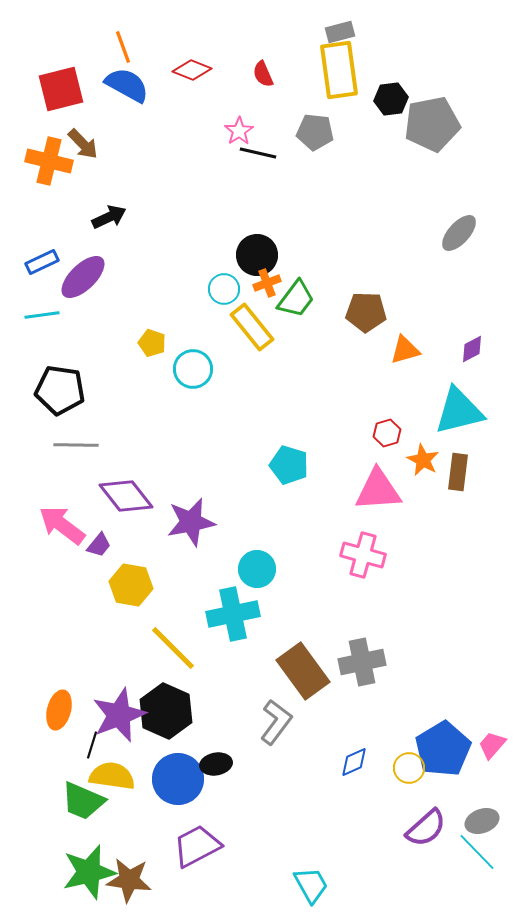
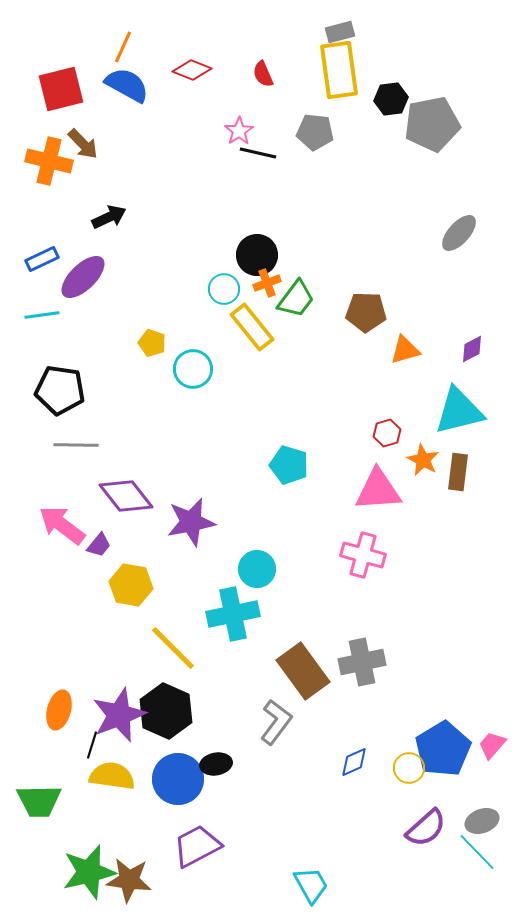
orange line at (123, 47): rotated 44 degrees clockwise
blue rectangle at (42, 262): moved 3 px up
green trapezoid at (83, 801): moved 44 px left; rotated 24 degrees counterclockwise
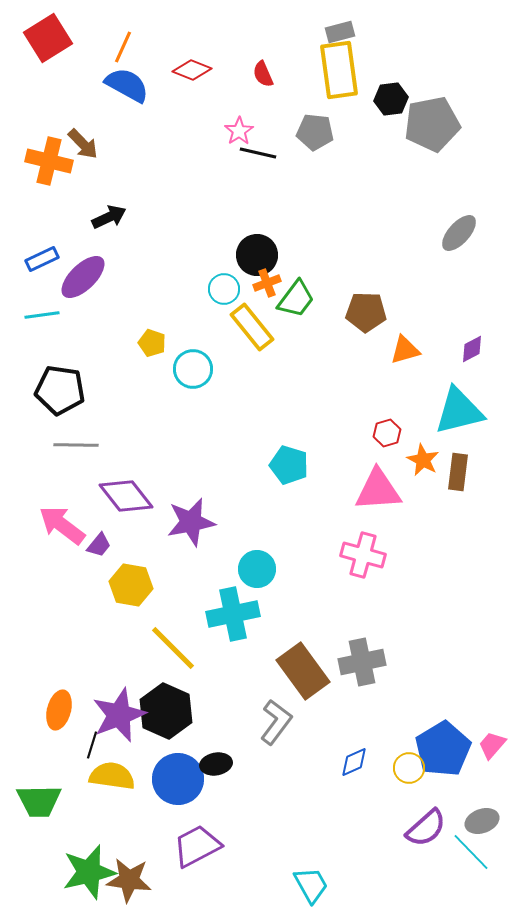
red square at (61, 89): moved 13 px left, 51 px up; rotated 18 degrees counterclockwise
cyan line at (477, 852): moved 6 px left
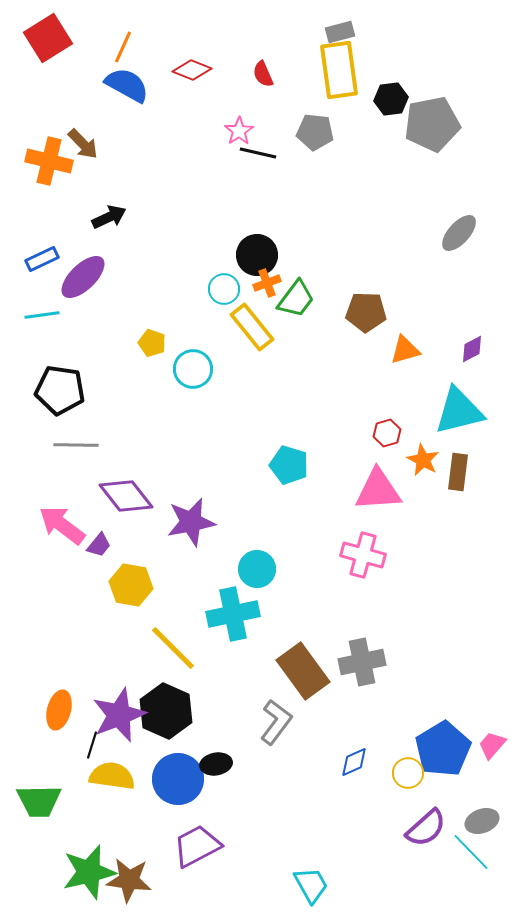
yellow circle at (409, 768): moved 1 px left, 5 px down
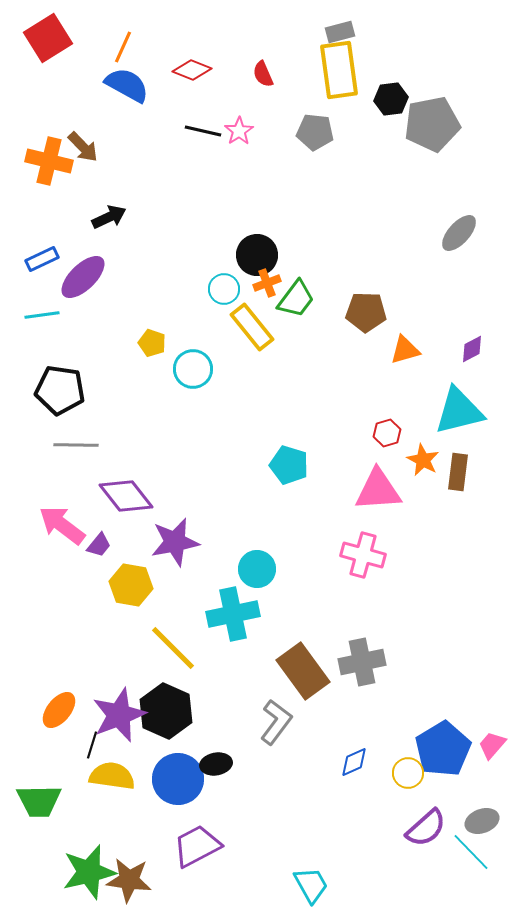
brown arrow at (83, 144): moved 3 px down
black line at (258, 153): moved 55 px left, 22 px up
purple star at (191, 522): moved 16 px left, 20 px down
orange ellipse at (59, 710): rotated 24 degrees clockwise
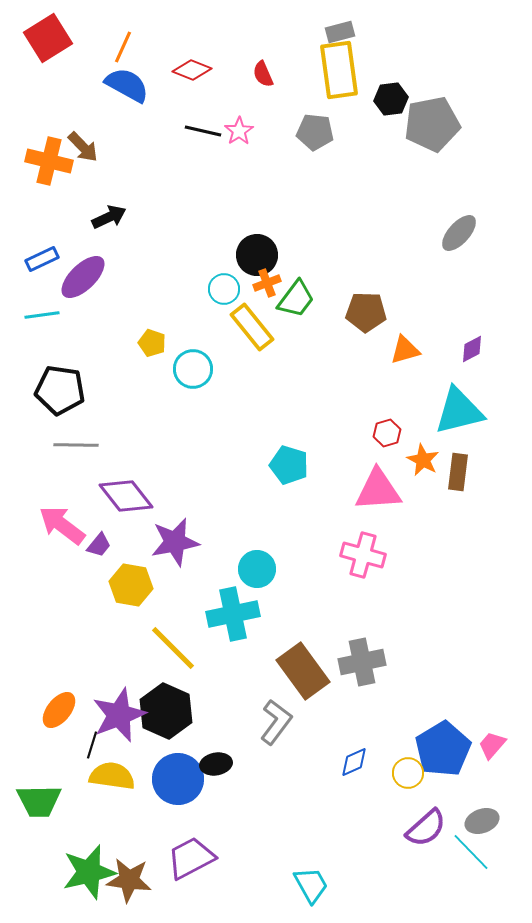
purple trapezoid at (197, 846): moved 6 px left, 12 px down
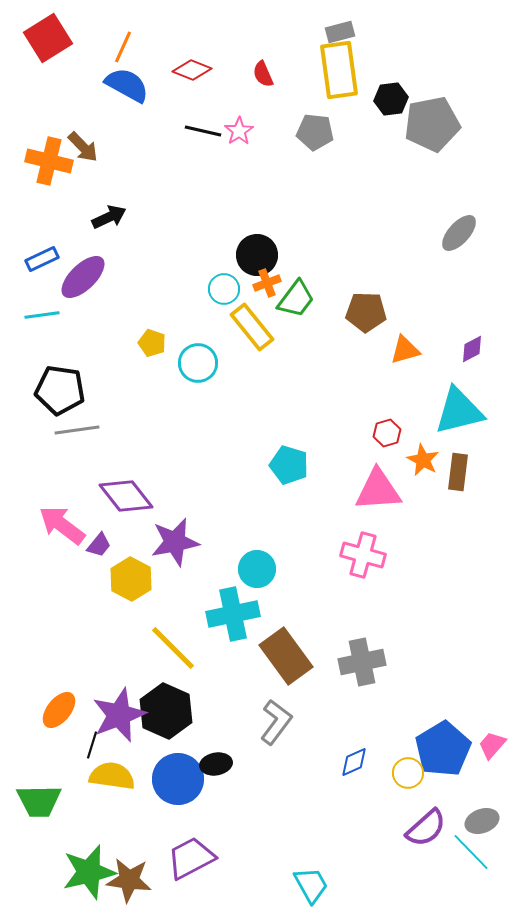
cyan circle at (193, 369): moved 5 px right, 6 px up
gray line at (76, 445): moved 1 px right, 15 px up; rotated 9 degrees counterclockwise
yellow hexagon at (131, 585): moved 6 px up; rotated 18 degrees clockwise
brown rectangle at (303, 671): moved 17 px left, 15 px up
